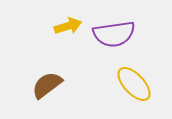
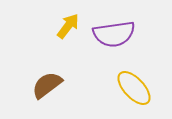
yellow arrow: rotated 36 degrees counterclockwise
yellow ellipse: moved 4 px down
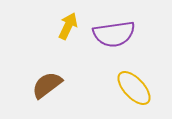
yellow arrow: rotated 12 degrees counterclockwise
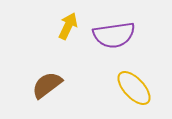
purple semicircle: moved 1 px down
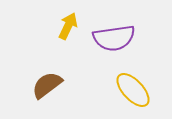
purple semicircle: moved 3 px down
yellow ellipse: moved 1 px left, 2 px down
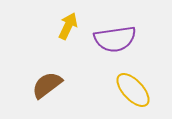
purple semicircle: moved 1 px right, 1 px down
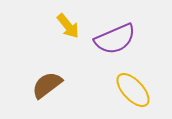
yellow arrow: rotated 116 degrees clockwise
purple semicircle: rotated 15 degrees counterclockwise
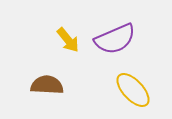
yellow arrow: moved 14 px down
brown semicircle: rotated 40 degrees clockwise
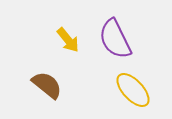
purple semicircle: rotated 87 degrees clockwise
brown semicircle: rotated 36 degrees clockwise
